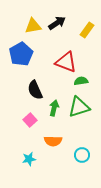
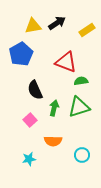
yellow rectangle: rotated 21 degrees clockwise
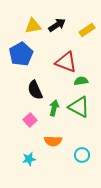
black arrow: moved 2 px down
green triangle: rotated 45 degrees clockwise
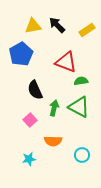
black arrow: rotated 102 degrees counterclockwise
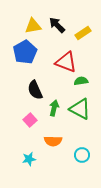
yellow rectangle: moved 4 px left, 3 px down
blue pentagon: moved 4 px right, 2 px up
green triangle: moved 1 px right, 2 px down
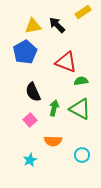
yellow rectangle: moved 21 px up
black semicircle: moved 2 px left, 2 px down
cyan star: moved 1 px right, 1 px down; rotated 16 degrees counterclockwise
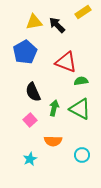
yellow triangle: moved 1 px right, 4 px up
cyan star: moved 1 px up
